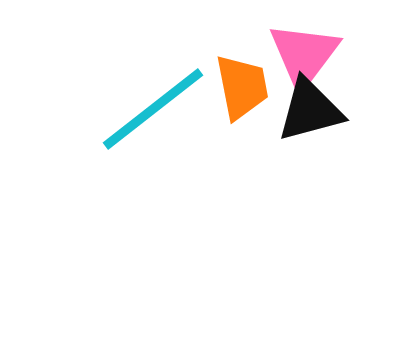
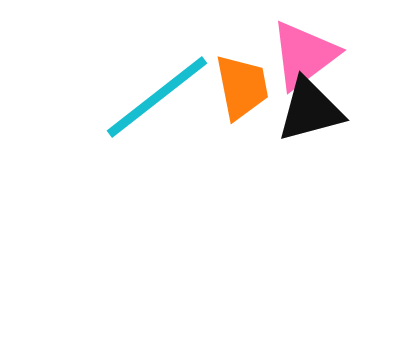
pink triangle: rotated 16 degrees clockwise
cyan line: moved 4 px right, 12 px up
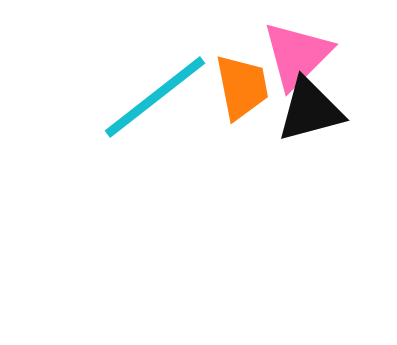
pink triangle: moved 7 px left; rotated 8 degrees counterclockwise
cyan line: moved 2 px left
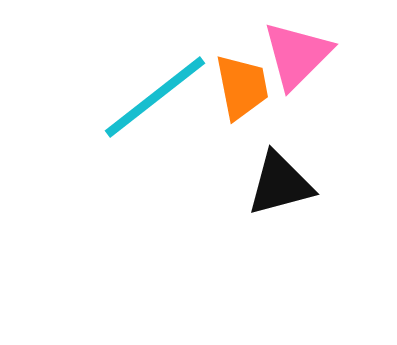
black triangle: moved 30 px left, 74 px down
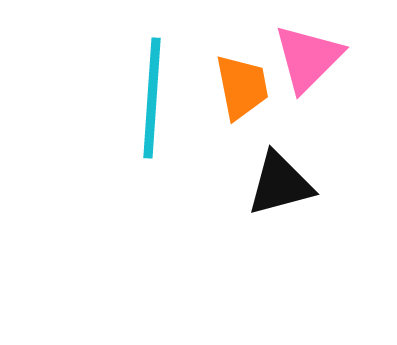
pink triangle: moved 11 px right, 3 px down
cyan line: moved 3 px left, 1 px down; rotated 48 degrees counterclockwise
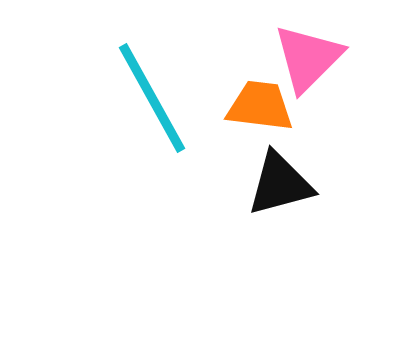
orange trapezoid: moved 18 px right, 19 px down; rotated 72 degrees counterclockwise
cyan line: rotated 33 degrees counterclockwise
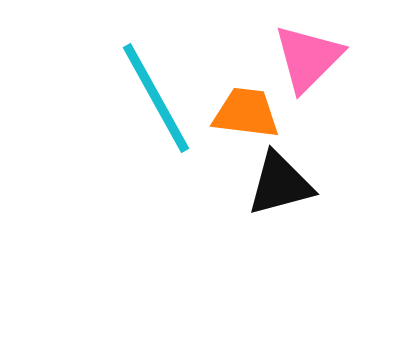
cyan line: moved 4 px right
orange trapezoid: moved 14 px left, 7 px down
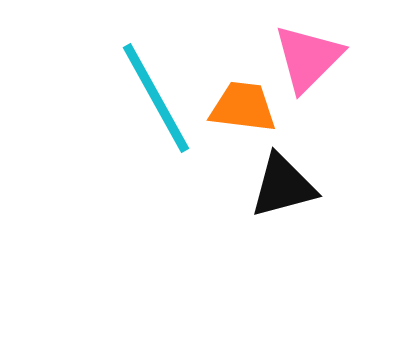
orange trapezoid: moved 3 px left, 6 px up
black triangle: moved 3 px right, 2 px down
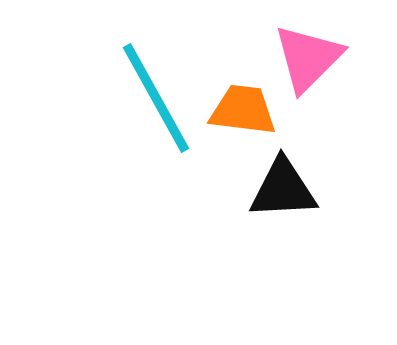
orange trapezoid: moved 3 px down
black triangle: moved 3 px down; rotated 12 degrees clockwise
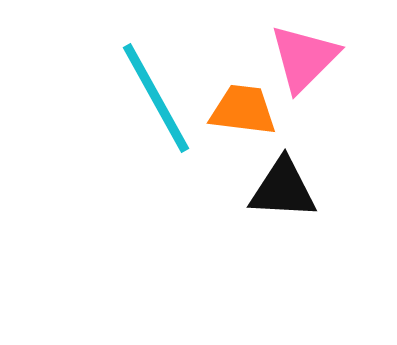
pink triangle: moved 4 px left
black triangle: rotated 6 degrees clockwise
